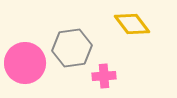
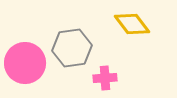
pink cross: moved 1 px right, 2 px down
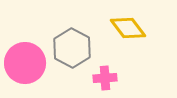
yellow diamond: moved 4 px left, 4 px down
gray hexagon: rotated 24 degrees counterclockwise
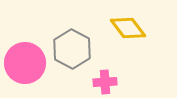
gray hexagon: moved 1 px down
pink cross: moved 4 px down
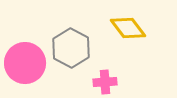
gray hexagon: moved 1 px left, 1 px up
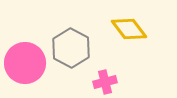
yellow diamond: moved 1 px right, 1 px down
pink cross: rotated 10 degrees counterclockwise
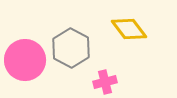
pink circle: moved 3 px up
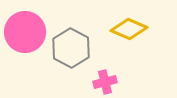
yellow diamond: rotated 30 degrees counterclockwise
pink circle: moved 28 px up
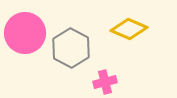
pink circle: moved 1 px down
